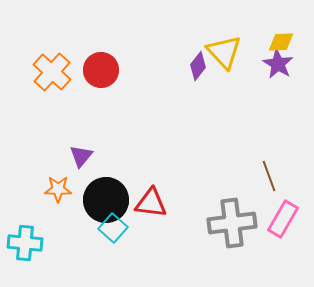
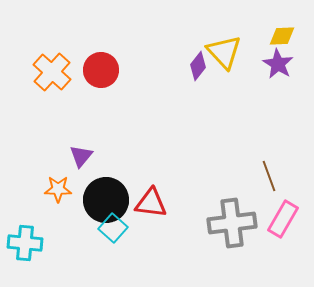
yellow diamond: moved 1 px right, 6 px up
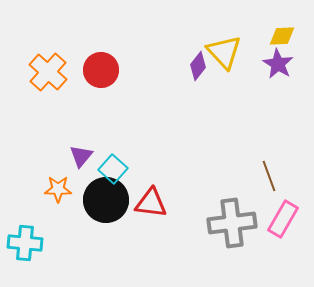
orange cross: moved 4 px left
cyan square: moved 59 px up
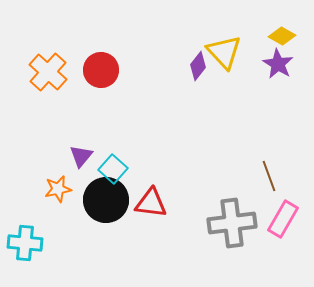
yellow diamond: rotated 32 degrees clockwise
orange star: rotated 12 degrees counterclockwise
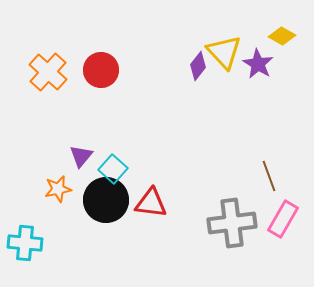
purple star: moved 20 px left
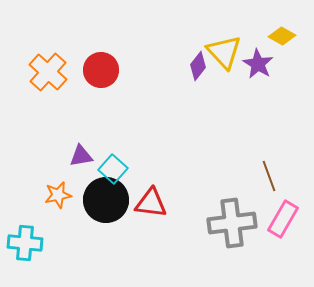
purple triangle: rotated 40 degrees clockwise
orange star: moved 6 px down
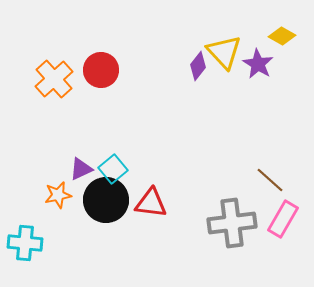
orange cross: moved 6 px right, 7 px down; rotated 6 degrees clockwise
purple triangle: moved 13 px down; rotated 15 degrees counterclockwise
cyan square: rotated 8 degrees clockwise
brown line: moved 1 px right, 4 px down; rotated 28 degrees counterclockwise
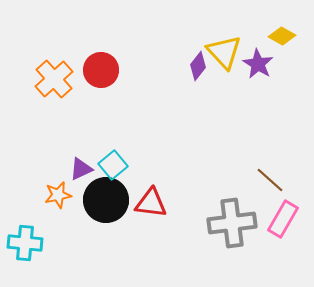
cyan square: moved 4 px up
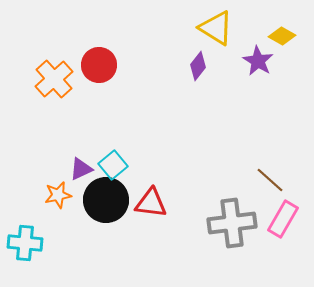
yellow triangle: moved 8 px left, 24 px up; rotated 15 degrees counterclockwise
purple star: moved 3 px up
red circle: moved 2 px left, 5 px up
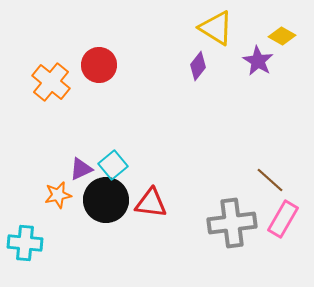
orange cross: moved 3 px left, 3 px down; rotated 9 degrees counterclockwise
